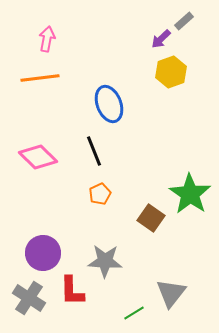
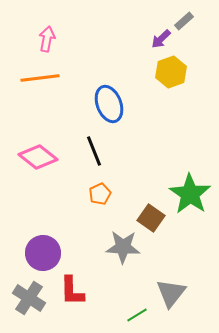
pink diamond: rotated 6 degrees counterclockwise
gray star: moved 18 px right, 14 px up
green line: moved 3 px right, 2 px down
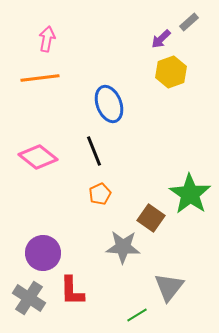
gray rectangle: moved 5 px right, 1 px down
gray triangle: moved 2 px left, 6 px up
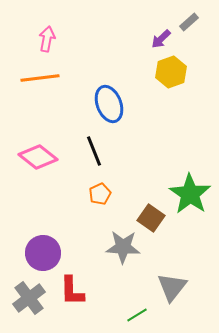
gray triangle: moved 3 px right
gray cross: rotated 20 degrees clockwise
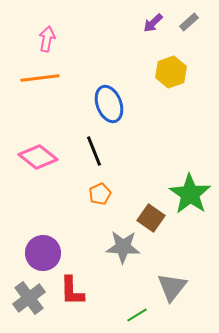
purple arrow: moved 8 px left, 16 px up
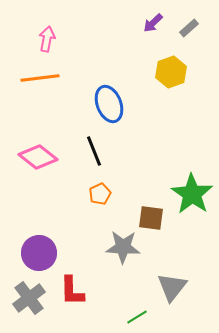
gray rectangle: moved 6 px down
green star: moved 2 px right
brown square: rotated 28 degrees counterclockwise
purple circle: moved 4 px left
green line: moved 2 px down
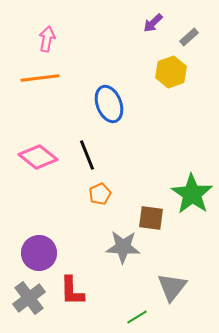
gray rectangle: moved 9 px down
black line: moved 7 px left, 4 px down
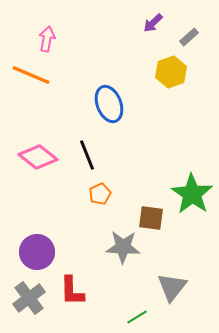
orange line: moved 9 px left, 3 px up; rotated 30 degrees clockwise
purple circle: moved 2 px left, 1 px up
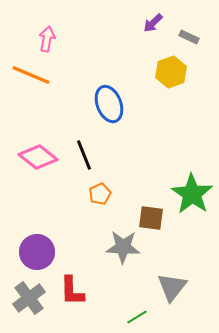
gray rectangle: rotated 66 degrees clockwise
black line: moved 3 px left
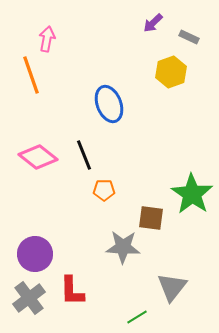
orange line: rotated 48 degrees clockwise
orange pentagon: moved 4 px right, 4 px up; rotated 25 degrees clockwise
purple circle: moved 2 px left, 2 px down
